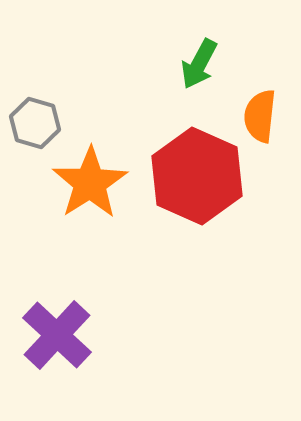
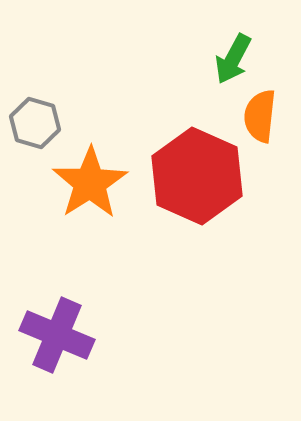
green arrow: moved 34 px right, 5 px up
purple cross: rotated 20 degrees counterclockwise
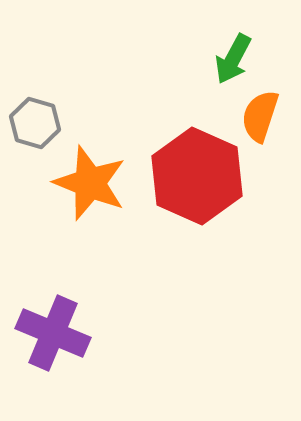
orange semicircle: rotated 12 degrees clockwise
orange star: rotated 18 degrees counterclockwise
purple cross: moved 4 px left, 2 px up
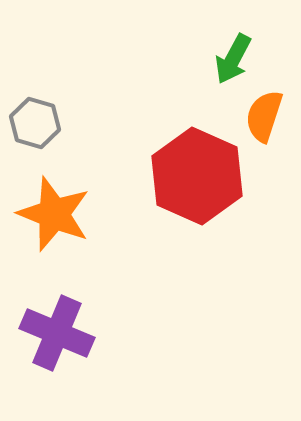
orange semicircle: moved 4 px right
orange star: moved 36 px left, 31 px down
purple cross: moved 4 px right
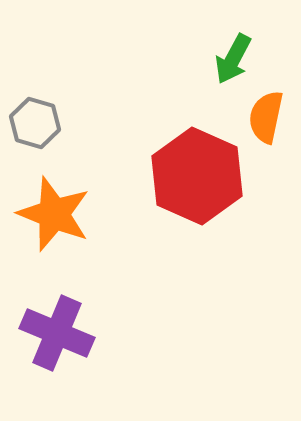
orange semicircle: moved 2 px right, 1 px down; rotated 6 degrees counterclockwise
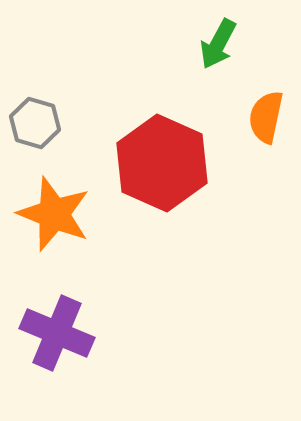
green arrow: moved 15 px left, 15 px up
red hexagon: moved 35 px left, 13 px up
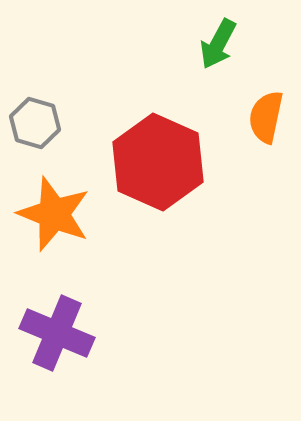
red hexagon: moved 4 px left, 1 px up
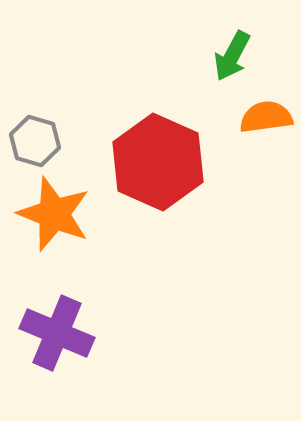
green arrow: moved 14 px right, 12 px down
orange semicircle: rotated 70 degrees clockwise
gray hexagon: moved 18 px down
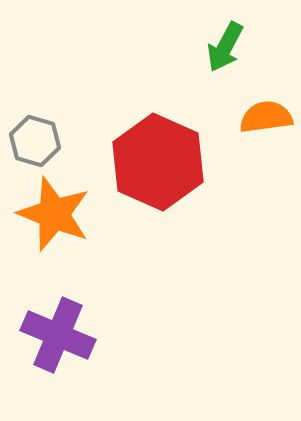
green arrow: moved 7 px left, 9 px up
purple cross: moved 1 px right, 2 px down
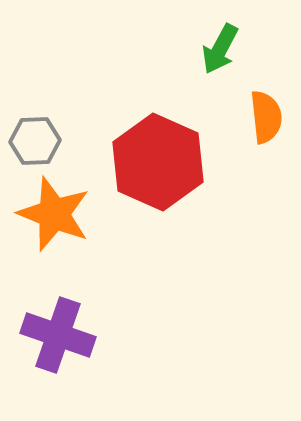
green arrow: moved 5 px left, 2 px down
orange semicircle: rotated 92 degrees clockwise
gray hexagon: rotated 18 degrees counterclockwise
purple cross: rotated 4 degrees counterclockwise
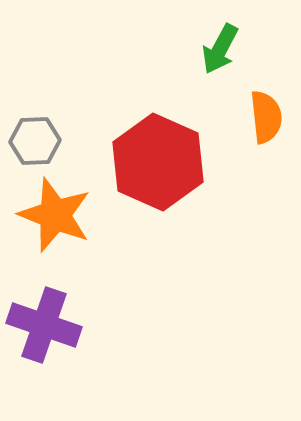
orange star: moved 1 px right, 1 px down
purple cross: moved 14 px left, 10 px up
